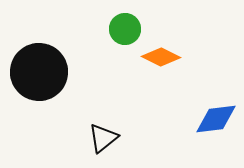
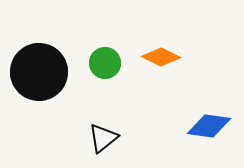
green circle: moved 20 px left, 34 px down
blue diamond: moved 7 px left, 7 px down; rotated 15 degrees clockwise
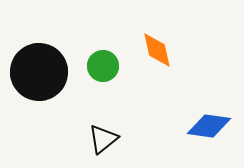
orange diamond: moved 4 px left, 7 px up; rotated 51 degrees clockwise
green circle: moved 2 px left, 3 px down
black triangle: moved 1 px down
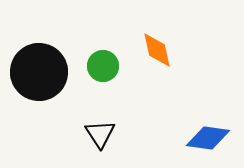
blue diamond: moved 1 px left, 12 px down
black triangle: moved 3 px left, 5 px up; rotated 24 degrees counterclockwise
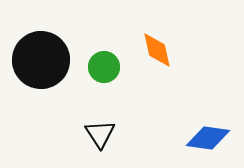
green circle: moved 1 px right, 1 px down
black circle: moved 2 px right, 12 px up
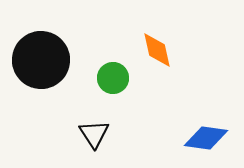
green circle: moved 9 px right, 11 px down
black triangle: moved 6 px left
blue diamond: moved 2 px left
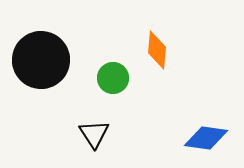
orange diamond: rotated 18 degrees clockwise
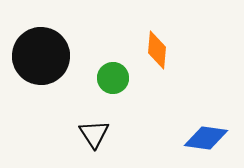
black circle: moved 4 px up
